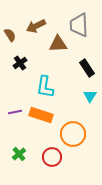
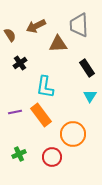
orange rectangle: rotated 35 degrees clockwise
green cross: rotated 16 degrees clockwise
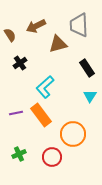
brown triangle: rotated 12 degrees counterclockwise
cyan L-shape: rotated 40 degrees clockwise
purple line: moved 1 px right, 1 px down
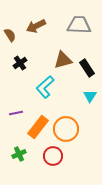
gray trapezoid: rotated 95 degrees clockwise
brown triangle: moved 5 px right, 16 px down
orange rectangle: moved 3 px left, 12 px down; rotated 75 degrees clockwise
orange circle: moved 7 px left, 5 px up
red circle: moved 1 px right, 1 px up
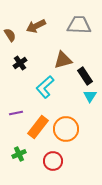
black rectangle: moved 2 px left, 8 px down
red circle: moved 5 px down
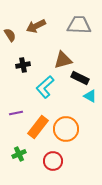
black cross: moved 3 px right, 2 px down; rotated 24 degrees clockwise
black rectangle: moved 5 px left, 2 px down; rotated 30 degrees counterclockwise
cyan triangle: rotated 32 degrees counterclockwise
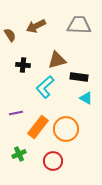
brown triangle: moved 6 px left
black cross: rotated 16 degrees clockwise
black rectangle: moved 1 px left, 1 px up; rotated 18 degrees counterclockwise
cyan triangle: moved 4 px left, 2 px down
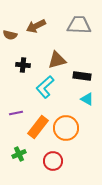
brown semicircle: rotated 136 degrees clockwise
black rectangle: moved 3 px right, 1 px up
cyan triangle: moved 1 px right, 1 px down
orange circle: moved 1 px up
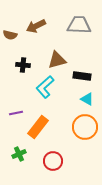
orange circle: moved 19 px right, 1 px up
